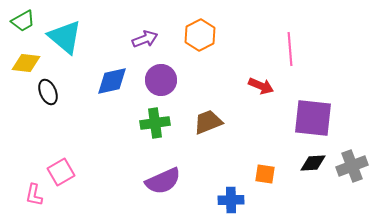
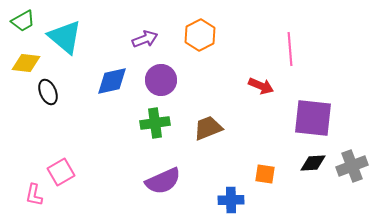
brown trapezoid: moved 6 px down
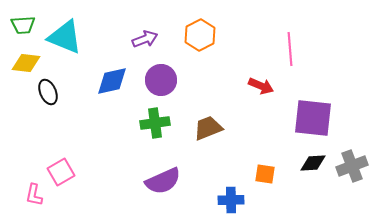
green trapezoid: moved 4 px down; rotated 25 degrees clockwise
cyan triangle: rotated 18 degrees counterclockwise
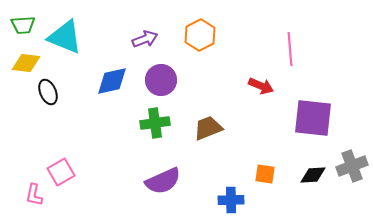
black diamond: moved 12 px down
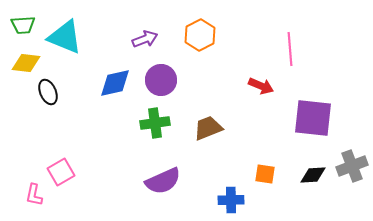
blue diamond: moved 3 px right, 2 px down
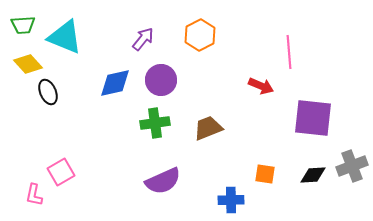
purple arrow: moved 2 px left; rotated 30 degrees counterclockwise
pink line: moved 1 px left, 3 px down
yellow diamond: moved 2 px right, 1 px down; rotated 40 degrees clockwise
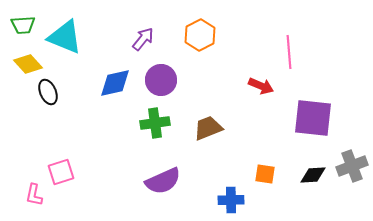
pink square: rotated 12 degrees clockwise
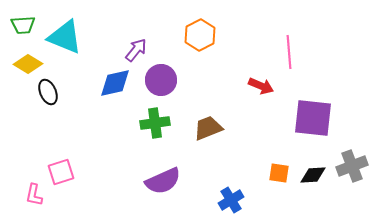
purple arrow: moved 7 px left, 11 px down
yellow diamond: rotated 16 degrees counterclockwise
orange square: moved 14 px right, 1 px up
blue cross: rotated 30 degrees counterclockwise
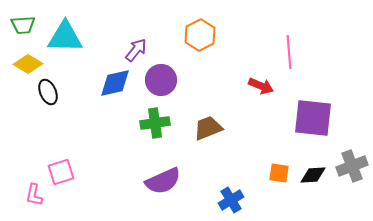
cyan triangle: rotated 21 degrees counterclockwise
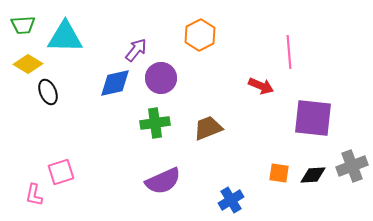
purple circle: moved 2 px up
